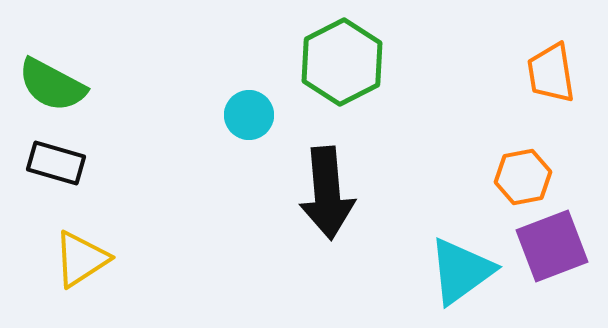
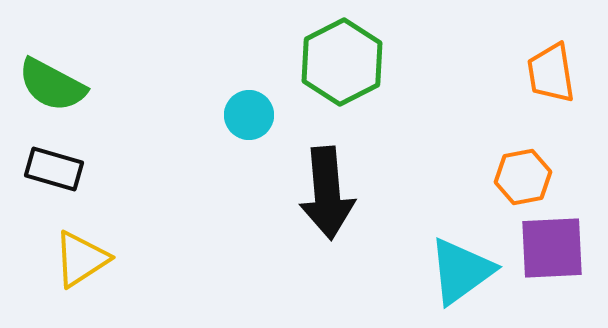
black rectangle: moved 2 px left, 6 px down
purple square: moved 2 px down; rotated 18 degrees clockwise
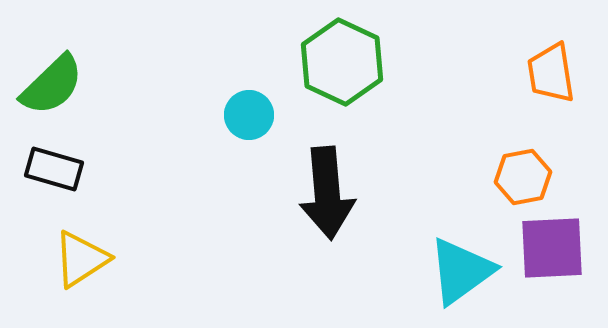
green hexagon: rotated 8 degrees counterclockwise
green semicircle: rotated 72 degrees counterclockwise
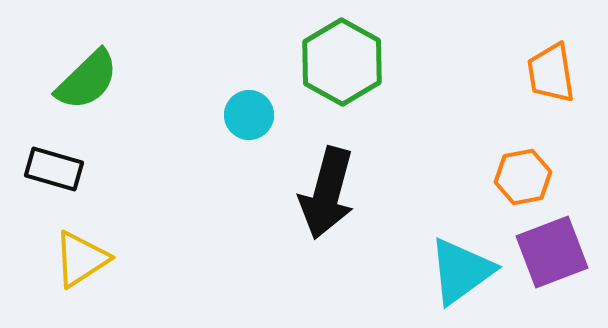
green hexagon: rotated 4 degrees clockwise
green semicircle: moved 35 px right, 5 px up
black arrow: rotated 20 degrees clockwise
purple square: moved 4 px down; rotated 18 degrees counterclockwise
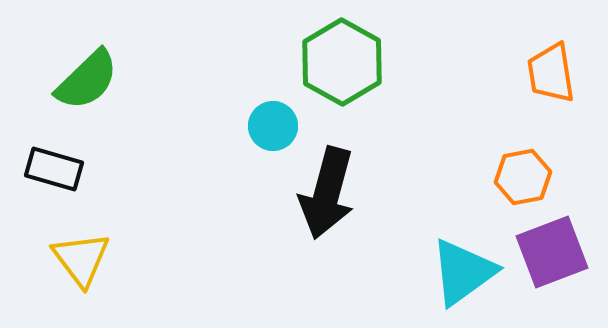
cyan circle: moved 24 px right, 11 px down
yellow triangle: rotated 34 degrees counterclockwise
cyan triangle: moved 2 px right, 1 px down
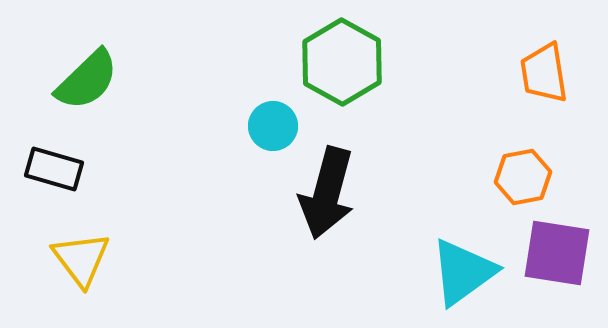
orange trapezoid: moved 7 px left
purple square: moved 5 px right, 1 px down; rotated 30 degrees clockwise
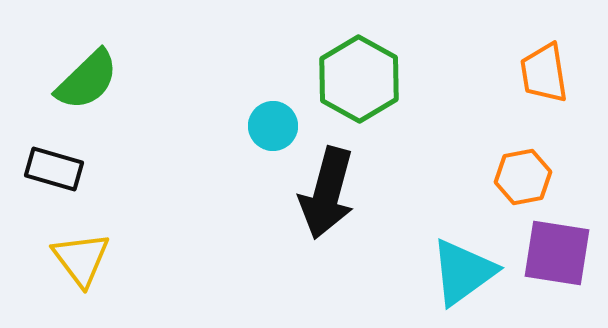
green hexagon: moved 17 px right, 17 px down
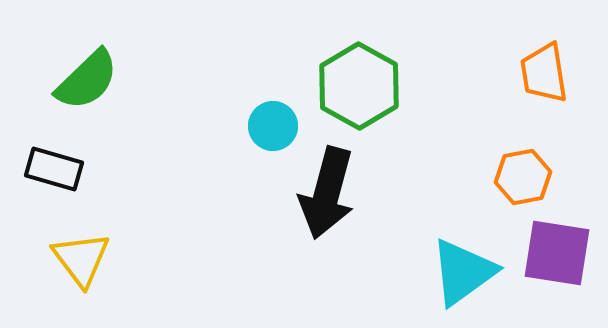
green hexagon: moved 7 px down
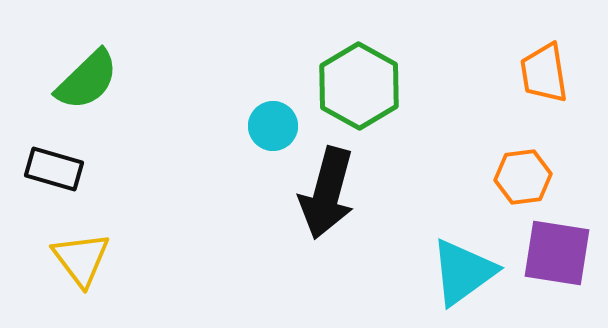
orange hexagon: rotated 4 degrees clockwise
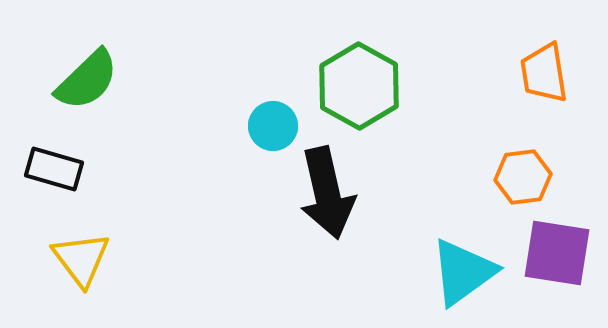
black arrow: rotated 28 degrees counterclockwise
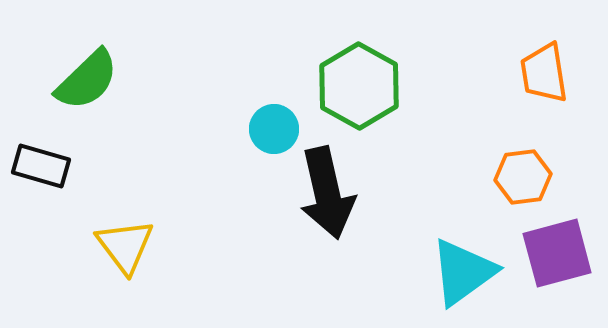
cyan circle: moved 1 px right, 3 px down
black rectangle: moved 13 px left, 3 px up
purple square: rotated 24 degrees counterclockwise
yellow triangle: moved 44 px right, 13 px up
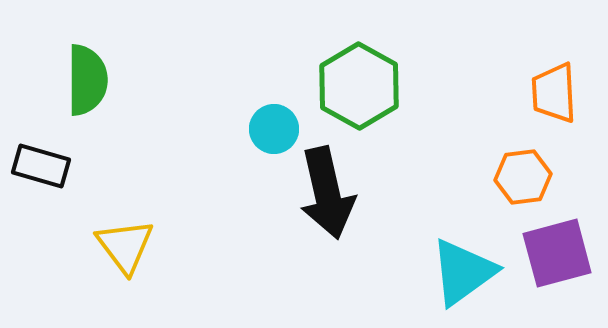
orange trapezoid: moved 10 px right, 20 px down; rotated 6 degrees clockwise
green semicircle: rotated 46 degrees counterclockwise
